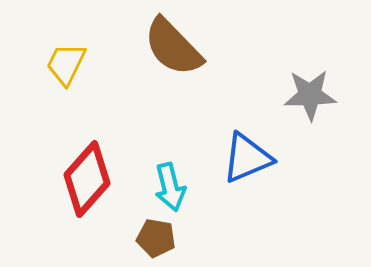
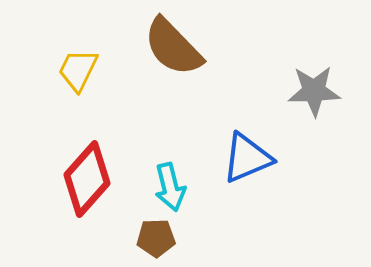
yellow trapezoid: moved 12 px right, 6 px down
gray star: moved 4 px right, 4 px up
brown pentagon: rotated 12 degrees counterclockwise
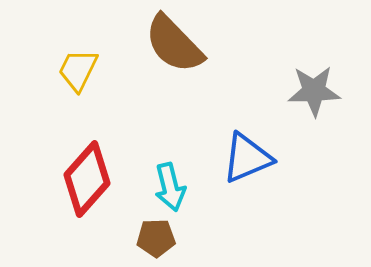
brown semicircle: moved 1 px right, 3 px up
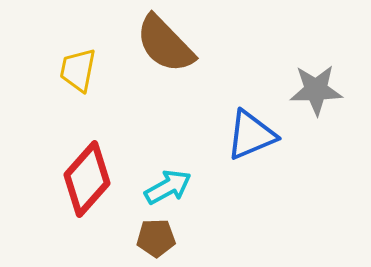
brown semicircle: moved 9 px left
yellow trapezoid: rotated 15 degrees counterclockwise
gray star: moved 2 px right, 1 px up
blue triangle: moved 4 px right, 23 px up
cyan arrow: moved 2 px left; rotated 105 degrees counterclockwise
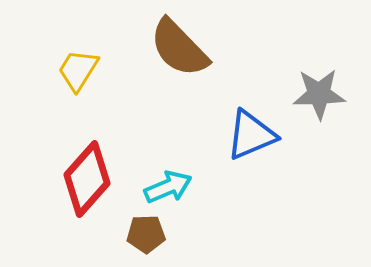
brown semicircle: moved 14 px right, 4 px down
yellow trapezoid: rotated 21 degrees clockwise
gray star: moved 3 px right, 4 px down
cyan arrow: rotated 6 degrees clockwise
brown pentagon: moved 10 px left, 4 px up
